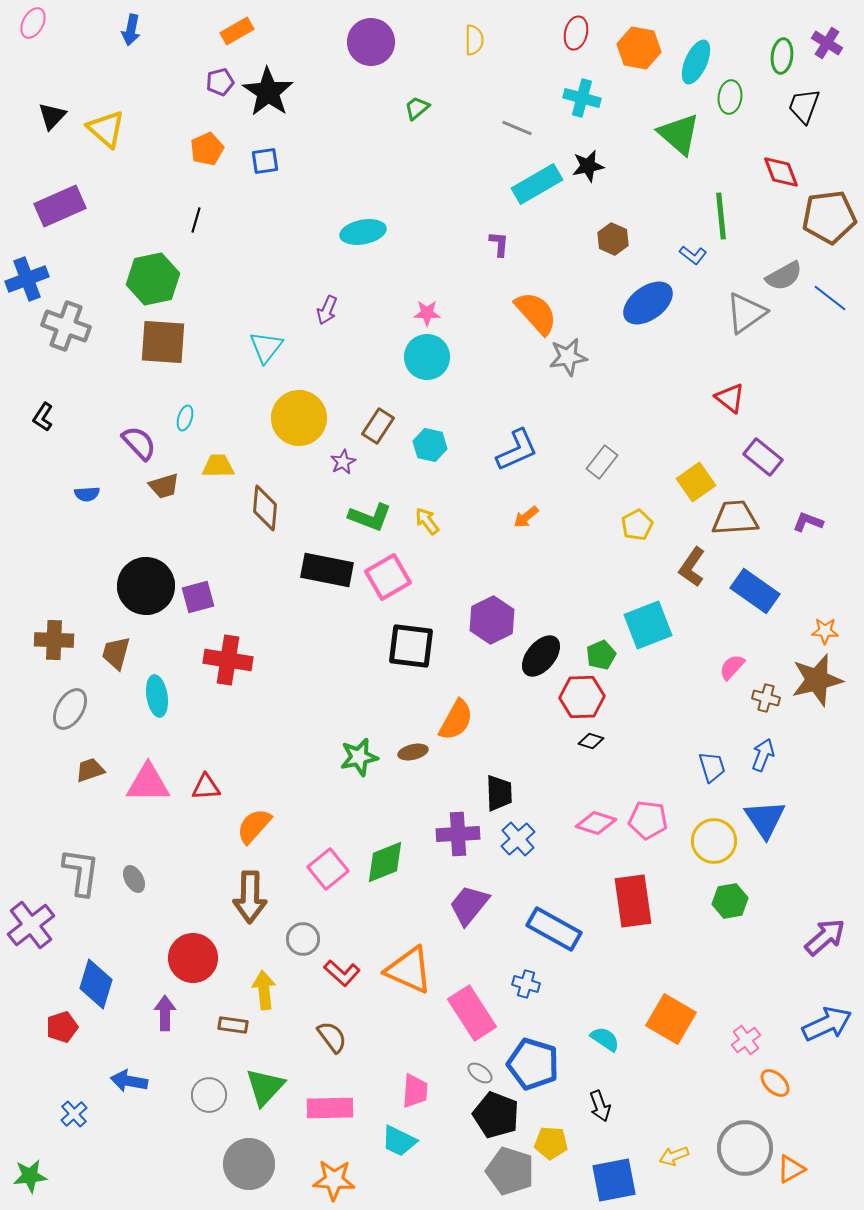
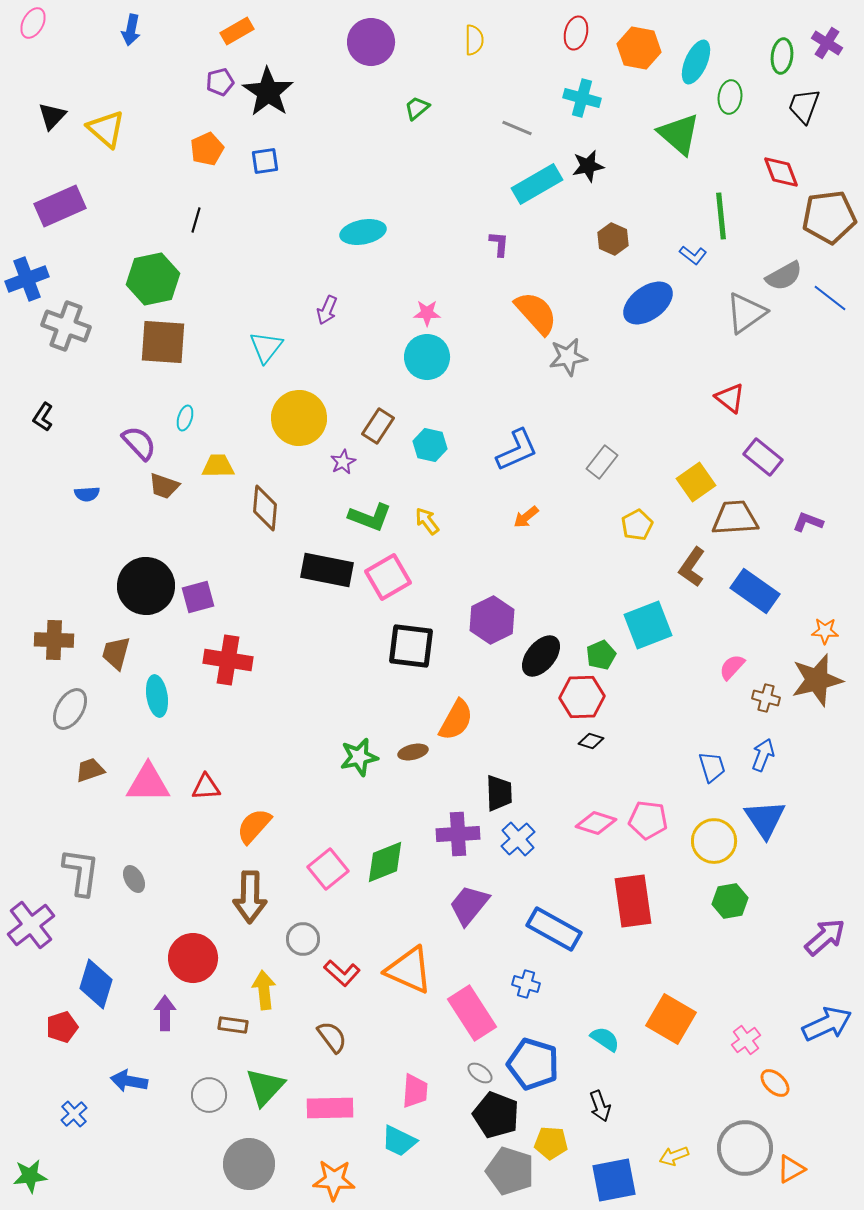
brown trapezoid at (164, 486): rotated 36 degrees clockwise
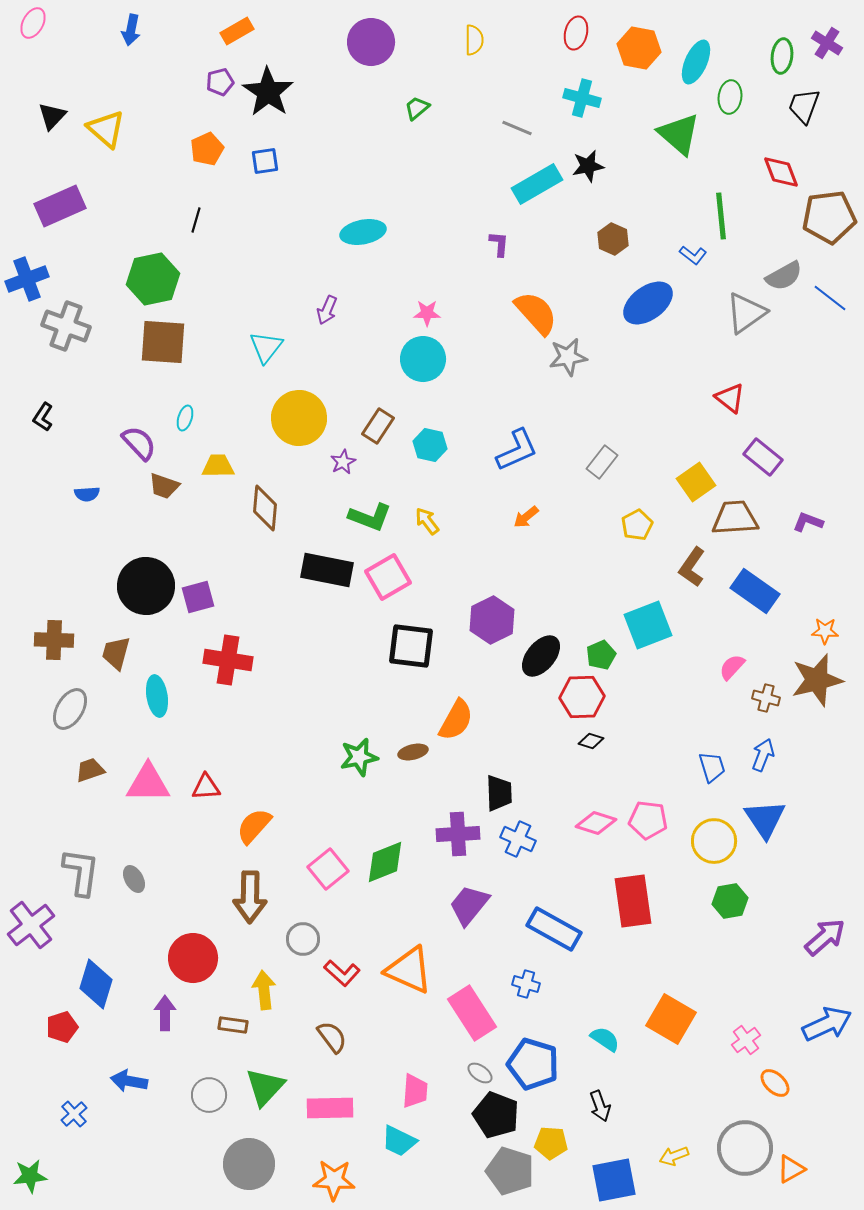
cyan circle at (427, 357): moved 4 px left, 2 px down
blue cross at (518, 839): rotated 24 degrees counterclockwise
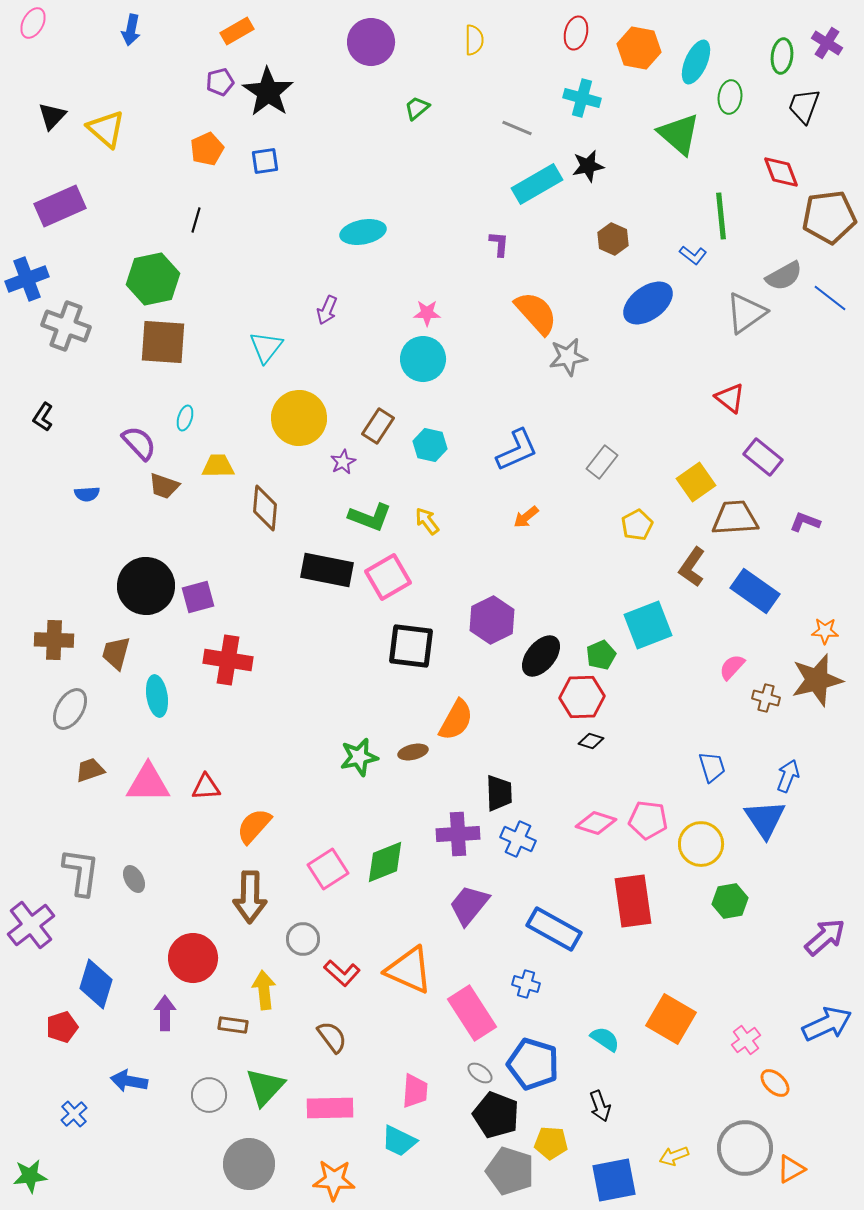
purple L-shape at (808, 522): moved 3 px left
blue arrow at (763, 755): moved 25 px right, 21 px down
yellow circle at (714, 841): moved 13 px left, 3 px down
pink square at (328, 869): rotated 6 degrees clockwise
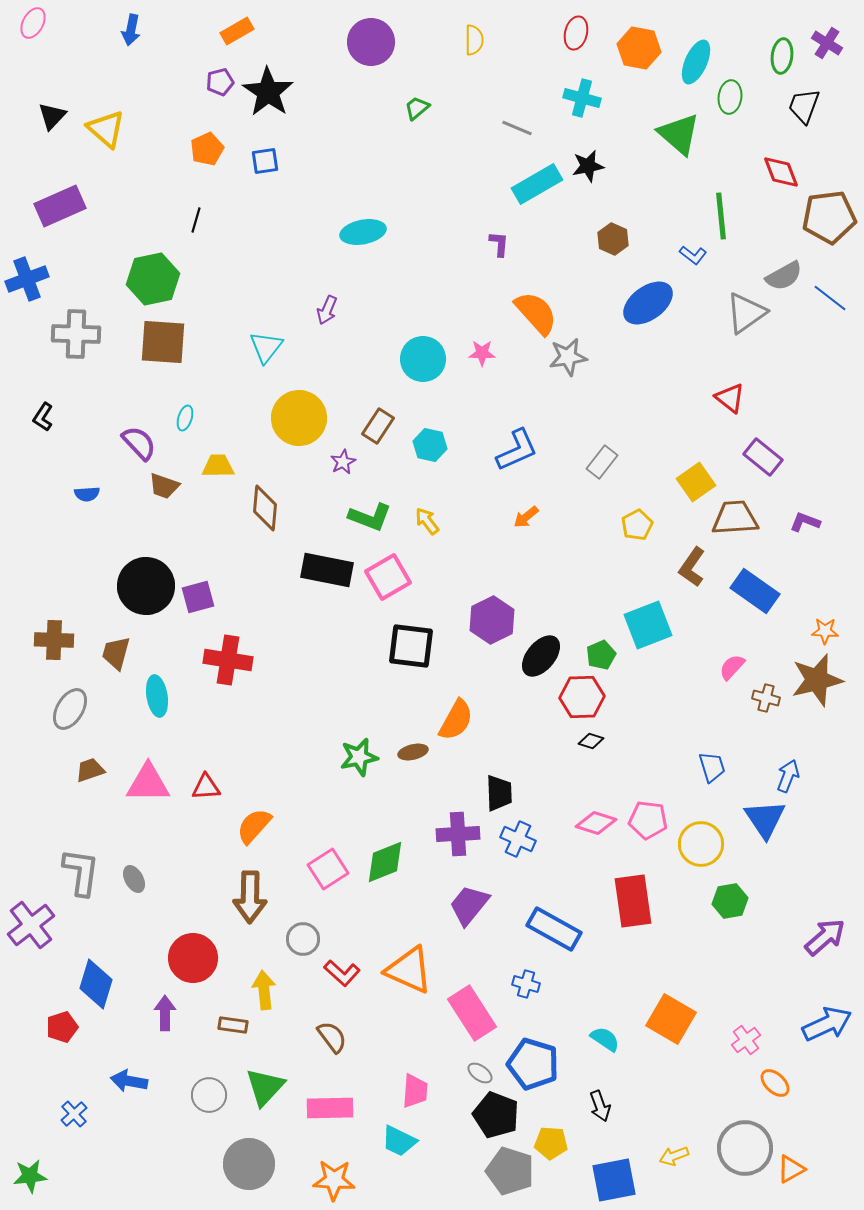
pink star at (427, 313): moved 55 px right, 40 px down
gray cross at (66, 326): moved 10 px right, 8 px down; rotated 18 degrees counterclockwise
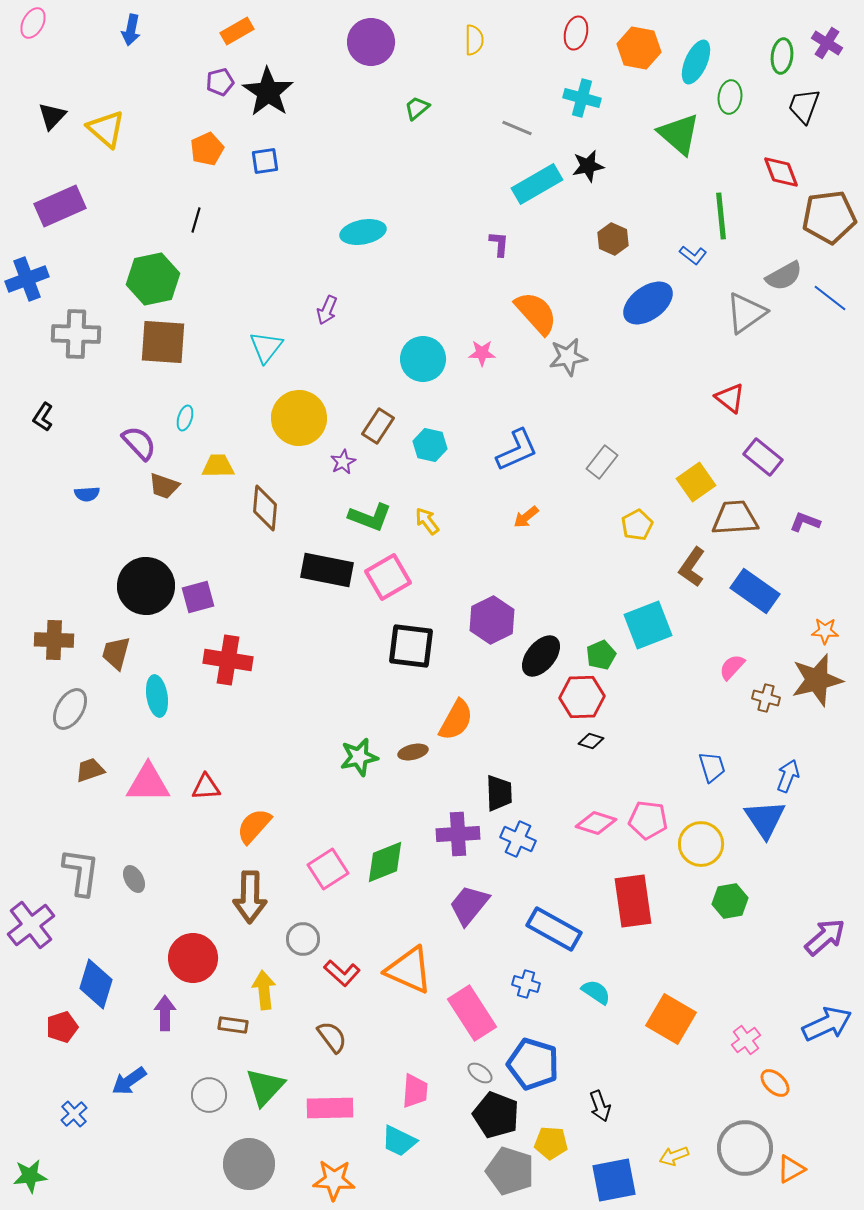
cyan semicircle at (605, 1039): moved 9 px left, 47 px up
blue arrow at (129, 1081): rotated 45 degrees counterclockwise
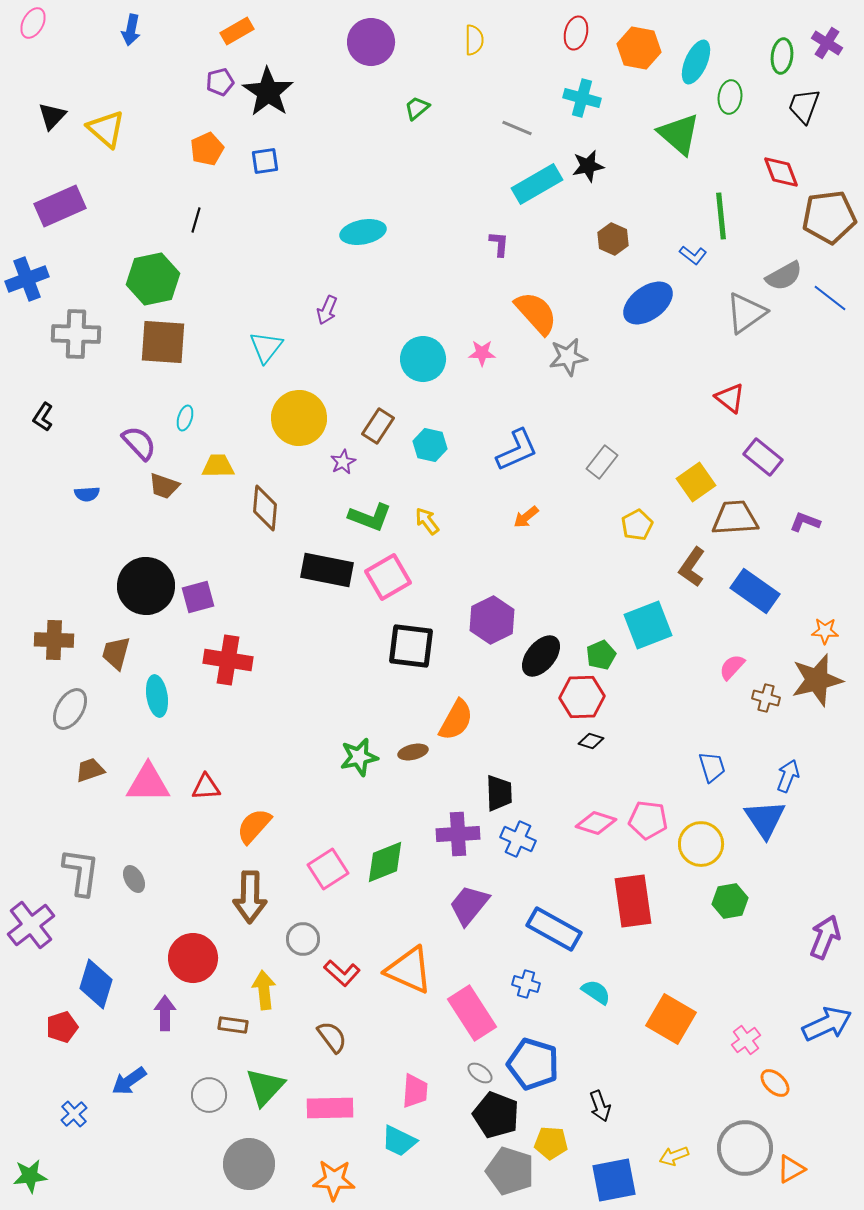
purple arrow at (825, 937): rotated 27 degrees counterclockwise
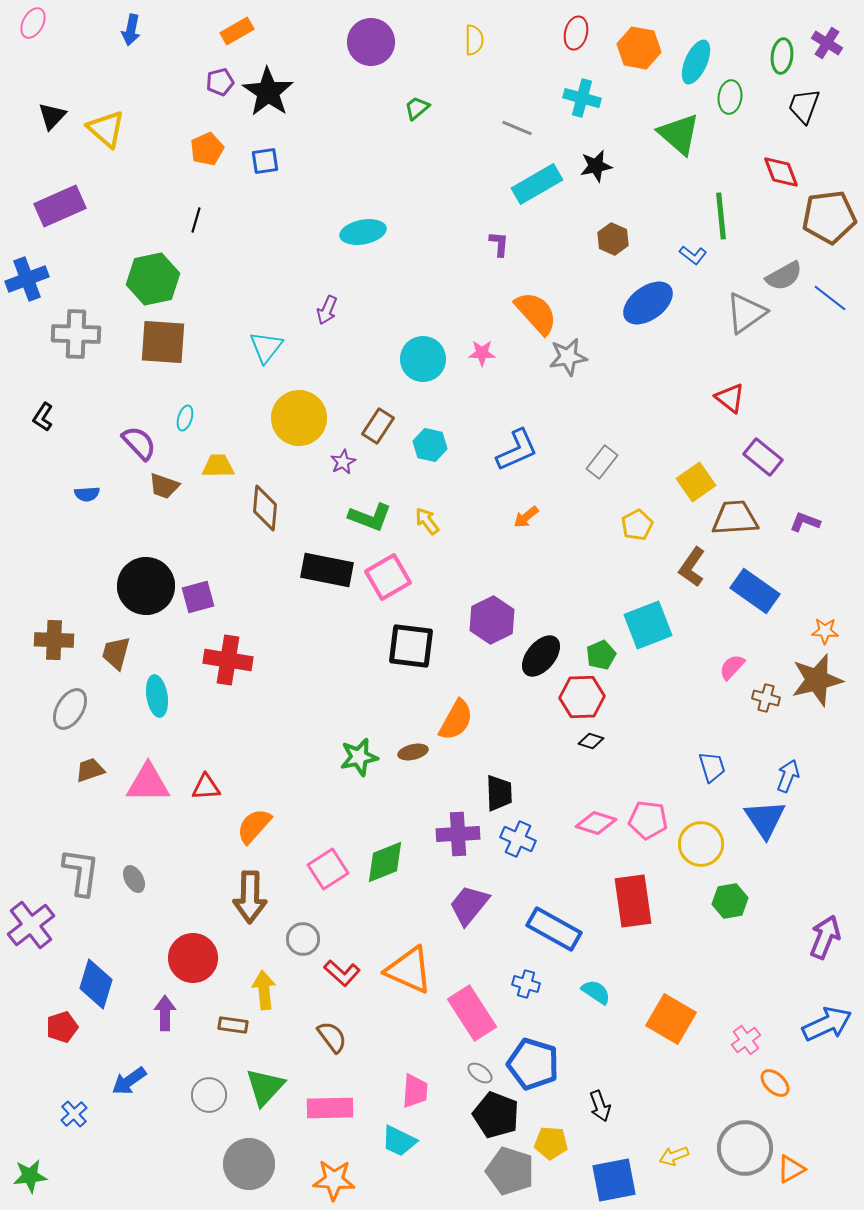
black star at (588, 166): moved 8 px right
